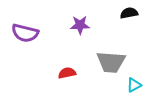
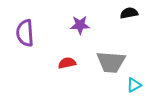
purple semicircle: rotated 72 degrees clockwise
red semicircle: moved 10 px up
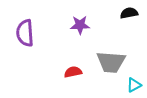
red semicircle: moved 6 px right, 9 px down
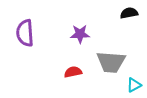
purple star: moved 9 px down
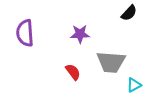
black semicircle: rotated 144 degrees clockwise
red semicircle: rotated 66 degrees clockwise
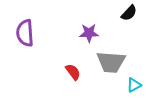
purple star: moved 9 px right, 1 px up
